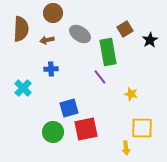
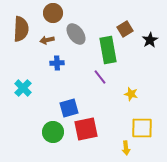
gray ellipse: moved 4 px left; rotated 20 degrees clockwise
green rectangle: moved 2 px up
blue cross: moved 6 px right, 6 px up
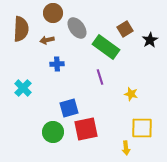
gray ellipse: moved 1 px right, 6 px up
green rectangle: moved 2 px left, 3 px up; rotated 44 degrees counterclockwise
blue cross: moved 1 px down
purple line: rotated 21 degrees clockwise
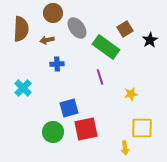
yellow star: rotated 24 degrees counterclockwise
yellow arrow: moved 1 px left
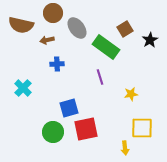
brown semicircle: moved 4 px up; rotated 100 degrees clockwise
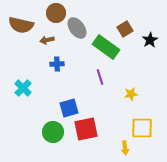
brown circle: moved 3 px right
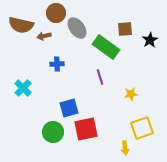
brown square: rotated 28 degrees clockwise
brown arrow: moved 3 px left, 4 px up
yellow square: rotated 20 degrees counterclockwise
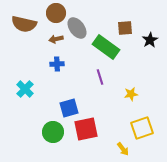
brown semicircle: moved 3 px right, 1 px up
brown square: moved 1 px up
brown arrow: moved 12 px right, 3 px down
cyan cross: moved 2 px right, 1 px down
yellow arrow: moved 2 px left, 1 px down; rotated 32 degrees counterclockwise
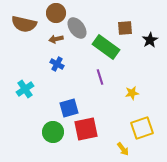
blue cross: rotated 32 degrees clockwise
cyan cross: rotated 12 degrees clockwise
yellow star: moved 1 px right, 1 px up
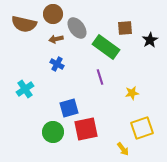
brown circle: moved 3 px left, 1 px down
